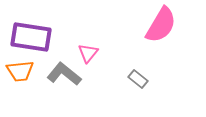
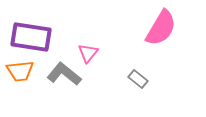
pink semicircle: moved 3 px down
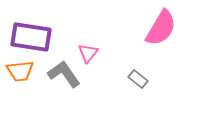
gray L-shape: rotated 16 degrees clockwise
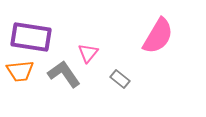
pink semicircle: moved 3 px left, 8 px down
gray rectangle: moved 18 px left
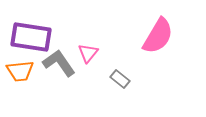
gray L-shape: moved 5 px left, 11 px up
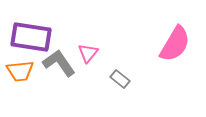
pink semicircle: moved 17 px right, 8 px down
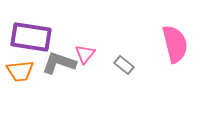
pink semicircle: rotated 45 degrees counterclockwise
pink triangle: moved 3 px left, 1 px down
gray L-shape: rotated 36 degrees counterclockwise
gray rectangle: moved 4 px right, 14 px up
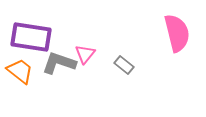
pink semicircle: moved 2 px right, 11 px up
orange trapezoid: rotated 136 degrees counterclockwise
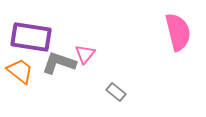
pink semicircle: moved 1 px right, 1 px up
gray rectangle: moved 8 px left, 27 px down
